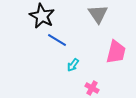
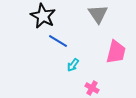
black star: moved 1 px right
blue line: moved 1 px right, 1 px down
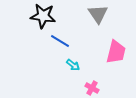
black star: rotated 20 degrees counterclockwise
blue line: moved 2 px right
cyan arrow: rotated 88 degrees counterclockwise
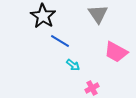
black star: rotated 25 degrees clockwise
pink trapezoid: rotated 105 degrees clockwise
pink cross: rotated 32 degrees clockwise
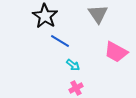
black star: moved 2 px right
pink cross: moved 16 px left
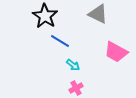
gray triangle: rotated 30 degrees counterclockwise
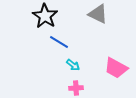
blue line: moved 1 px left, 1 px down
pink trapezoid: moved 16 px down
pink cross: rotated 24 degrees clockwise
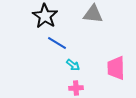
gray triangle: moved 5 px left; rotated 20 degrees counterclockwise
blue line: moved 2 px left, 1 px down
pink trapezoid: rotated 60 degrees clockwise
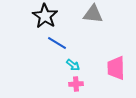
pink cross: moved 4 px up
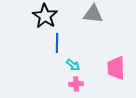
blue line: rotated 60 degrees clockwise
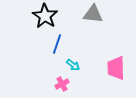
blue line: moved 1 px down; rotated 18 degrees clockwise
pink cross: moved 14 px left; rotated 24 degrees counterclockwise
